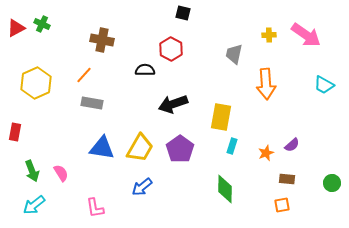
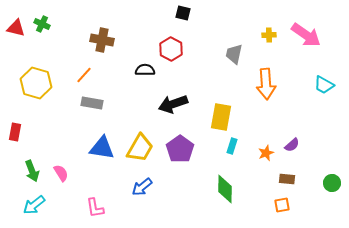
red triangle: rotated 42 degrees clockwise
yellow hexagon: rotated 20 degrees counterclockwise
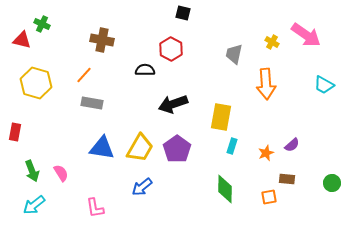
red triangle: moved 6 px right, 12 px down
yellow cross: moved 3 px right, 7 px down; rotated 32 degrees clockwise
purple pentagon: moved 3 px left
orange square: moved 13 px left, 8 px up
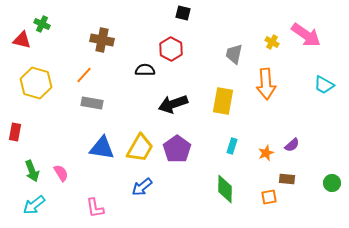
yellow rectangle: moved 2 px right, 16 px up
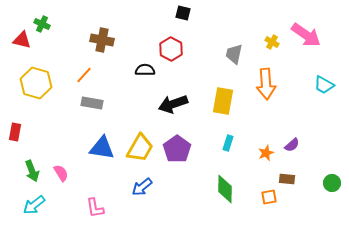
cyan rectangle: moved 4 px left, 3 px up
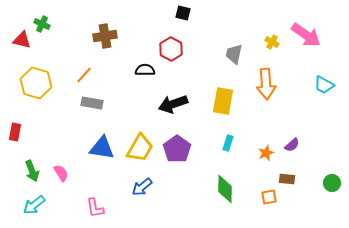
brown cross: moved 3 px right, 4 px up; rotated 20 degrees counterclockwise
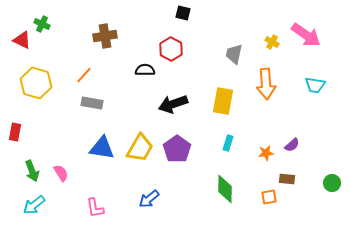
red triangle: rotated 12 degrees clockwise
cyan trapezoid: moved 9 px left; rotated 20 degrees counterclockwise
orange star: rotated 14 degrees clockwise
blue arrow: moved 7 px right, 12 px down
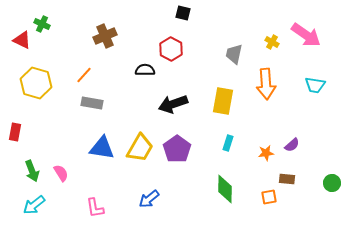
brown cross: rotated 15 degrees counterclockwise
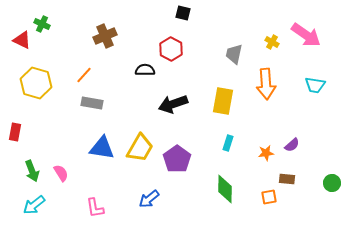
purple pentagon: moved 10 px down
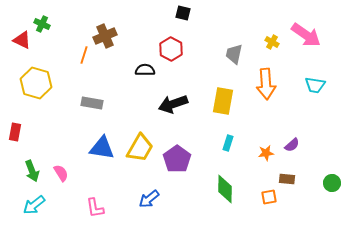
orange line: moved 20 px up; rotated 24 degrees counterclockwise
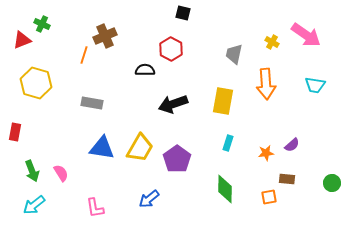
red triangle: rotated 48 degrees counterclockwise
